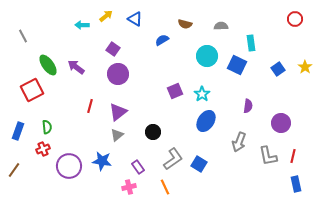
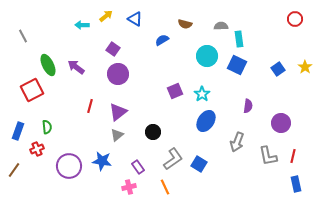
cyan rectangle at (251, 43): moved 12 px left, 4 px up
green ellipse at (48, 65): rotated 10 degrees clockwise
gray arrow at (239, 142): moved 2 px left
red cross at (43, 149): moved 6 px left
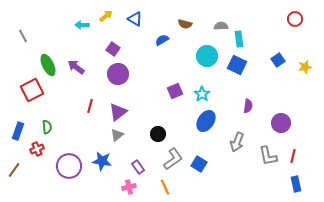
yellow star at (305, 67): rotated 24 degrees clockwise
blue square at (278, 69): moved 9 px up
black circle at (153, 132): moved 5 px right, 2 px down
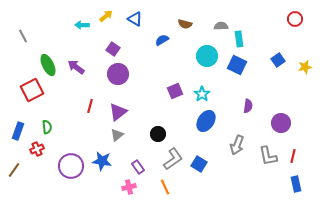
gray arrow at (237, 142): moved 3 px down
purple circle at (69, 166): moved 2 px right
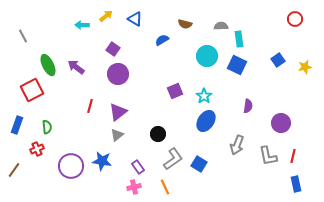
cyan star at (202, 94): moved 2 px right, 2 px down
blue rectangle at (18, 131): moved 1 px left, 6 px up
pink cross at (129, 187): moved 5 px right
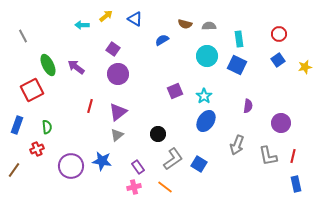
red circle at (295, 19): moved 16 px left, 15 px down
gray semicircle at (221, 26): moved 12 px left
orange line at (165, 187): rotated 28 degrees counterclockwise
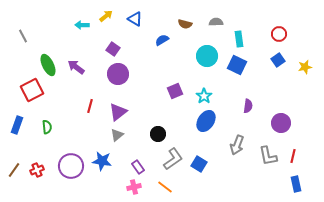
gray semicircle at (209, 26): moved 7 px right, 4 px up
red cross at (37, 149): moved 21 px down
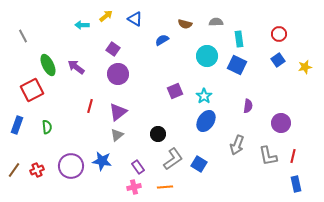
orange line at (165, 187): rotated 42 degrees counterclockwise
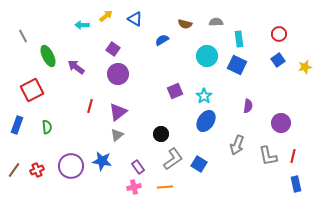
green ellipse at (48, 65): moved 9 px up
black circle at (158, 134): moved 3 px right
